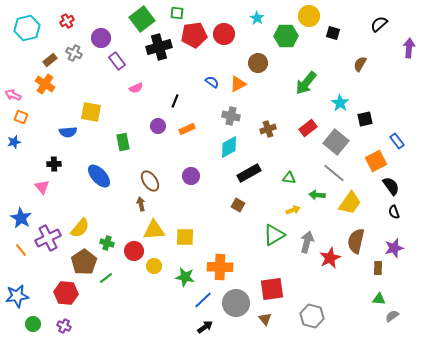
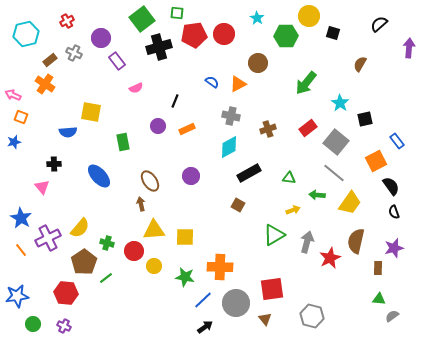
cyan hexagon at (27, 28): moved 1 px left, 6 px down
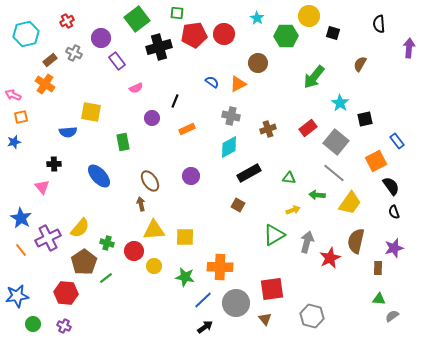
green square at (142, 19): moved 5 px left
black semicircle at (379, 24): rotated 54 degrees counterclockwise
green arrow at (306, 83): moved 8 px right, 6 px up
orange square at (21, 117): rotated 32 degrees counterclockwise
purple circle at (158, 126): moved 6 px left, 8 px up
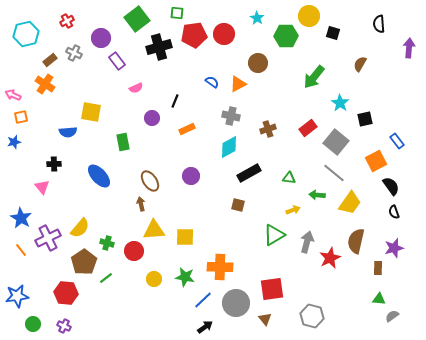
brown square at (238, 205): rotated 16 degrees counterclockwise
yellow circle at (154, 266): moved 13 px down
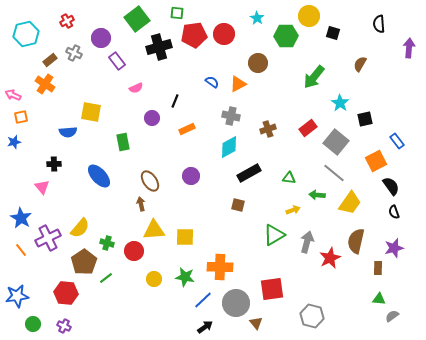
brown triangle at (265, 319): moved 9 px left, 4 px down
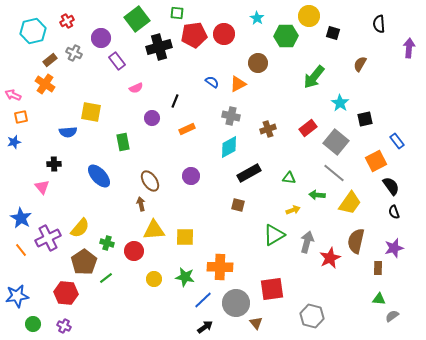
cyan hexagon at (26, 34): moved 7 px right, 3 px up
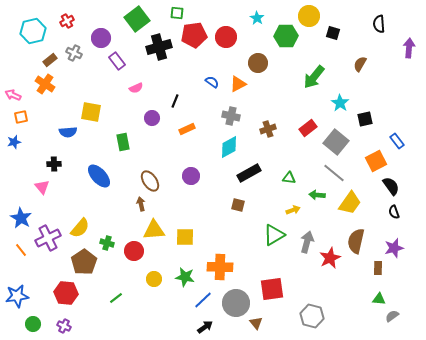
red circle at (224, 34): moved 2 px right, 3 px down
green line at (106, 278): moved 10 px right, 20 px down
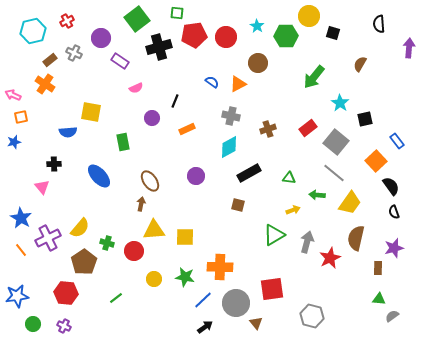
cyan star at (257, 18): moved 8 px down
purple rectangle at (117, 61): moved 3 px right; rotated 18 degrees counterclockwise
orange square at (376, 161): rotated 15 degrees counterclockwise
purple circle at (191, 176): moved 5 px right
brown arrow at (141, 204): rotated 24 degrees clockwise
brown semicircle at (356, 241): moved 3 px up
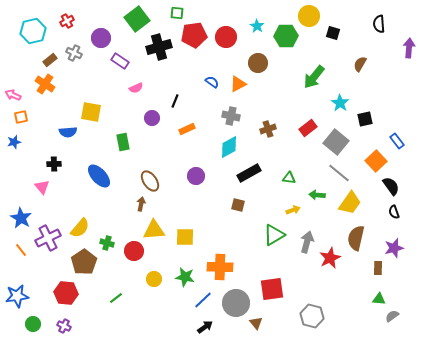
gray line at (334, 173): moved 5 px right
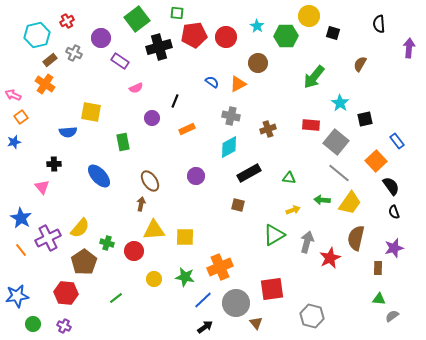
cyan hexagon at (33, 31): moved 4 px right, 4 px down
orange square at (21, 117): rotated 24 degrees counterclockwise
red rectangle at (308, 128): moved 3 px right, 3 px up; rotated 42 degrees clockwise
green arrow at (317, 195): moved 5 px right, 5 px down
orange cross at (220, 267): rotated 25 degrees counterclockwise
